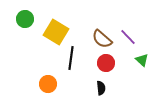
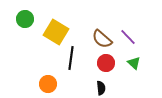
green triangle: moved 8 px left, 3 px down
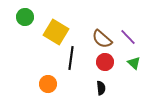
green circle: moved 2 px up
red circle: moved 1 px left, 1 px up
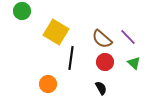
green circle: moved 3 px left, 6 px up
black semicircle: rotated 24 degrees counterclockwise
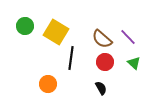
green circle: moved 3 px right, 15 px down
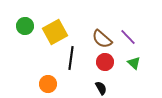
yellow square: moved 1 px left; rotated 30 degrees clockwise
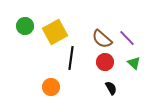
purple line: moved 1 px left, 1 px down
orange circle: moved 3 px right, 3 px down
black semicircle: moved 10 px right
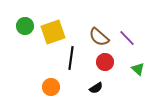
yellow square: moved 2 px left; rotated 10 degrees clockwise
brown semicircle: moved 3 px left, 2 px up
green triangle: moved 4 px right, 6 px down
black semicircle: moved 15 px left; rotated 88 degrees clockwise
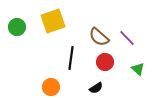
green circle: moved 8 px left, 1 px down
yellow square: moved 11 px up
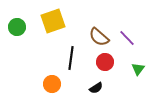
green triangle: rotated 24 degrees clockwise
orange circle: moved 1 px right, 3 px up
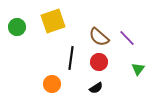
red circle: moved 6 px left
